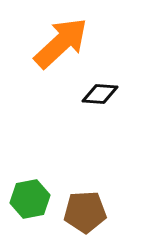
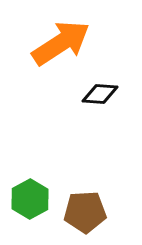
orange arrow: rotated 10 degrees clockwise
green hexagon: rotated 18 degrees counterclockwise
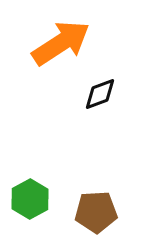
black diamond: rotated 24 degrees counterclockwise
brown pentagon: moved 11 px right
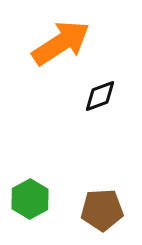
black diamond: moved 2 px down
brown pentagon: moved 6 px right, 2 px up
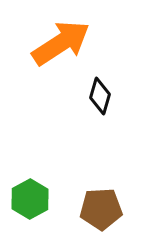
black diamond: rotated 54 degrees counterclockwise
brown pentagon: moved 1 px left, 1 px up
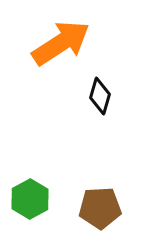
brown pentagon: moved 1 px left, 1 px up
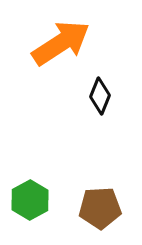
black diamond: rotated 6 degrees clockwise
green hexagon: moved 1 px down
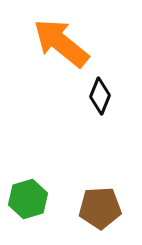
orange arrow: rotated 108 degrees counterclockwise
green hexagon: moved 2 px left, 1 px up; rotated 12 degrees clockwise
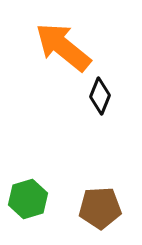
orange arrow: moved 2 px right, 4 px down
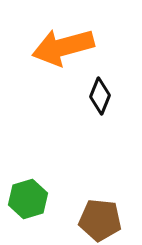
orange arrow: rotated 54 degrees counterclockwise
brown pentagon: moved 12 px down; rotated 9 degrees clockwise
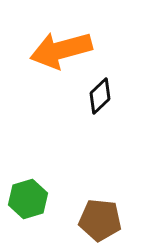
orange arrow: moved 2 px left, 3 px down
black diamond: rotated 24 degrees clockwise
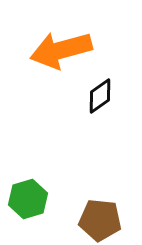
black diamond: rotated 9 degrees clockwise
